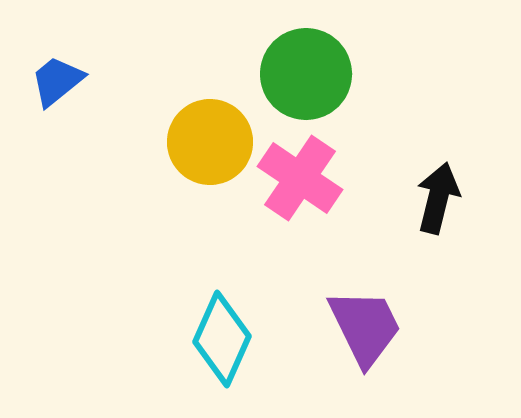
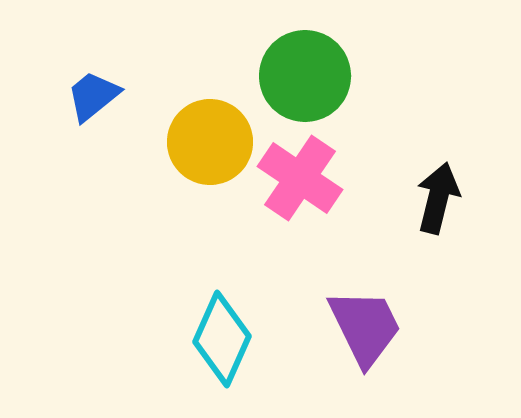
green circle: moved 1 px left, 2 px down
blue trapezoid: moved 36 px right, 15 px down
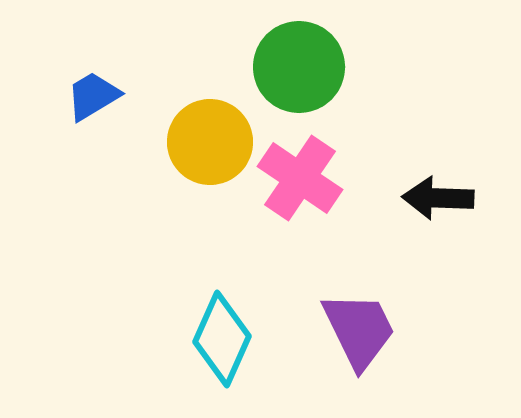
green circle: moved 6 px left, 9 px up
blue trapezoid: rotated 8 degrees clockwise
black arrow: rotated 102 degrees counterclockwise
purple trapezoid: moved 6 px left, 3 px down
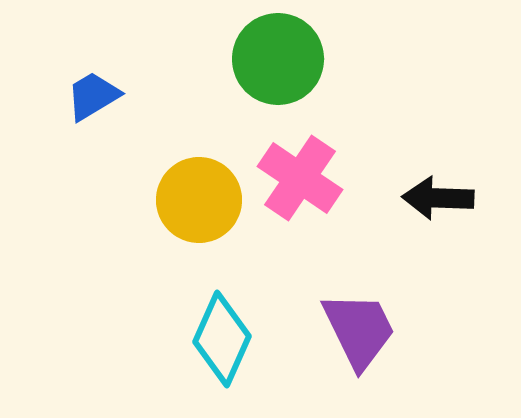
green circle: moved 21 px left, 8 px up
yellow circle: moved 11 px left, 58 px down
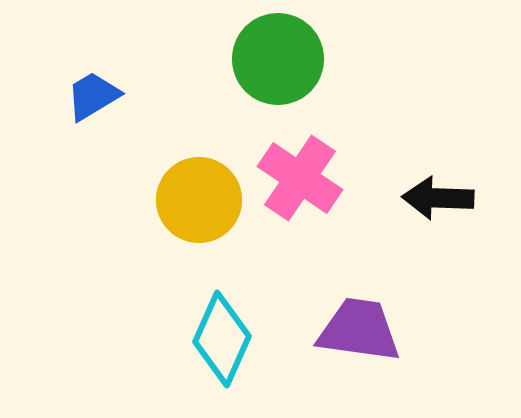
purple trapezoid: rotated 56 degrees counterclockwise
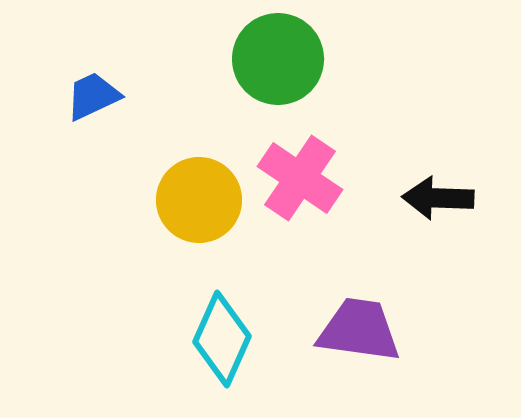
blue trapezoid: rotated 6 degrees clockwise
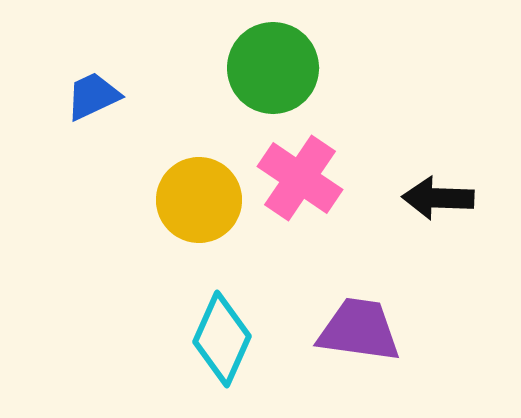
green circle: moved 5 px left, 9 px down
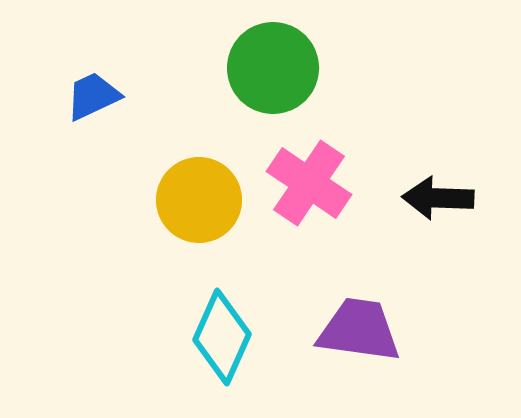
pink cross: moved 9 px right, 5 px down
cyan diamond: moved 2 px up
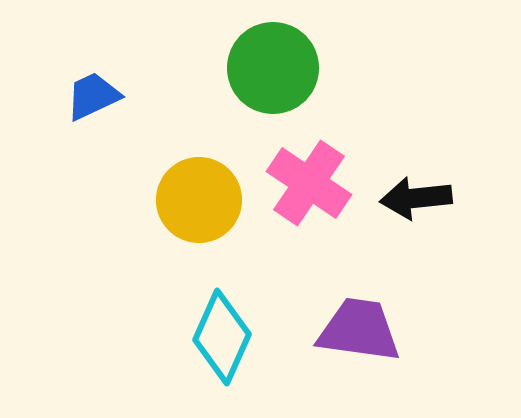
black arrow: moved 22 px left; rotated 8 degrees counterclockwise
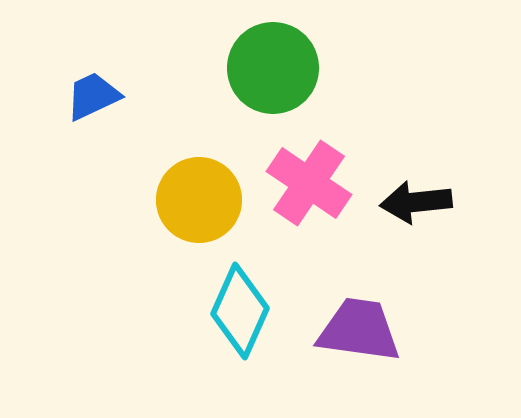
black arrow: moved 4 px down
cyan diamond: moved 18 px right, 26 px up
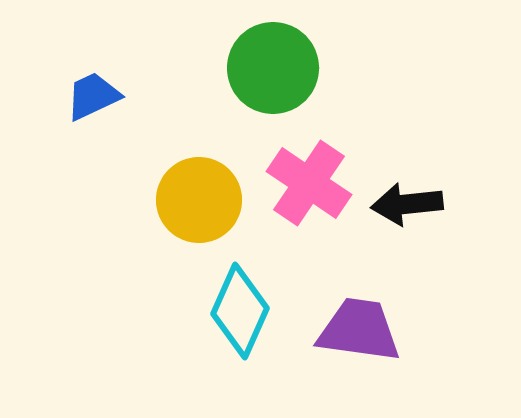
black arrow: moved 9 px left, 2 px down
